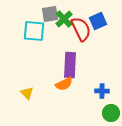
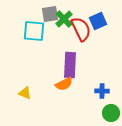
yellow triangle: moved 2 px left; rotated 24 degrees counterclockwise
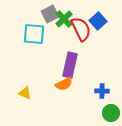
gray square: rotated 18 degrees counterclockwise
blue square: rotated 18 degrees counterclockwise
cyan square: moved 3 px down
purple rectangle: rotated 10 degrees clockwise
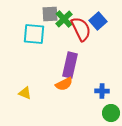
gray square: rotated 24 degrees clockwise
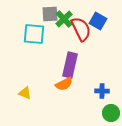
blue square: rotated 18 degrees counterclockwise
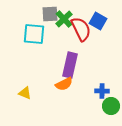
green circle: moved 7 px up
